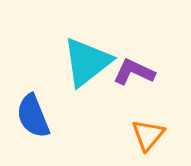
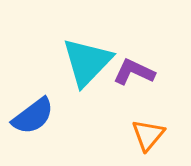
cyan triangle: rotated 8 degrees counterclockwise
blue semicircle: rotated 105 degrees counterclockwise
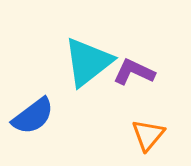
cyan triangle: moved 1 px right; rotated 8 degrees clockwise
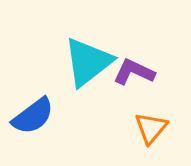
orange triangle: moved 3 px right, 7 px up
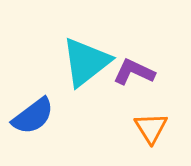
cyan triangle: moved 2 px left
orange triangle: rotated 12 degrees counterclockwise
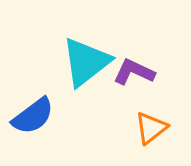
orange triangle: rotated 24 degrees clockwise
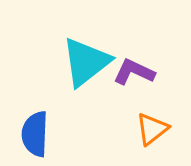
blue semicircle: moved 2 px right, 18 px down; rotated 129 degrees clockwise
orange triangle: moved 1 px right, 1 px down
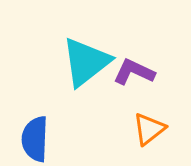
orange triangle: moved 3 px left
blue semicircle: moved 5 px down
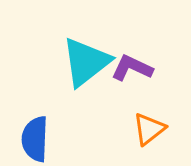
purple L-shape: moved 2 px left, 4 px up
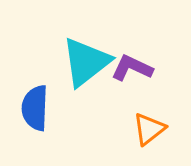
blue semicircle: moved 31 px up
